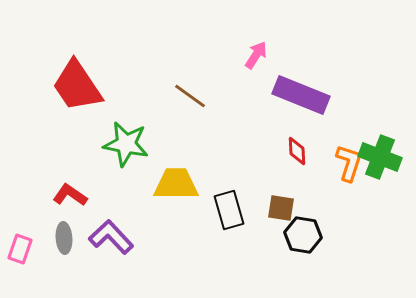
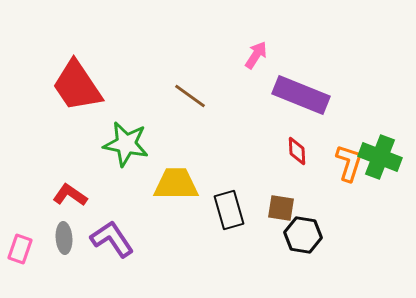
purple L-shape: moved 1 px right, 2 px down; rotated 9 degrees clockwise
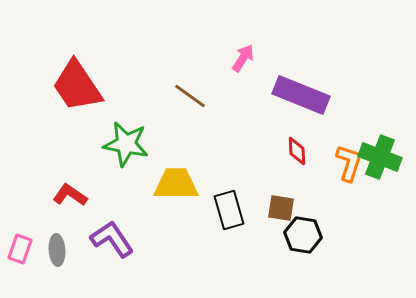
pink arrow: moved 13 px left, 3 px down
gray ellipse: moved 7 px left, 12 px down
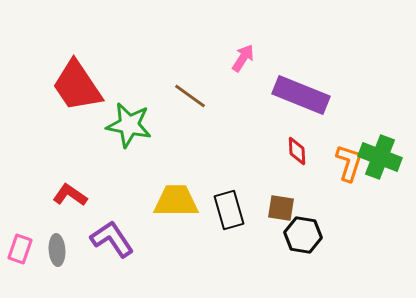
green star: moved 3 px right, 19 px up
yellow trapezoid: moved 17 px down
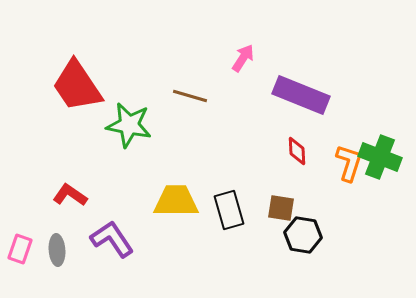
brown line: rotated 20 degrees counterclockwise
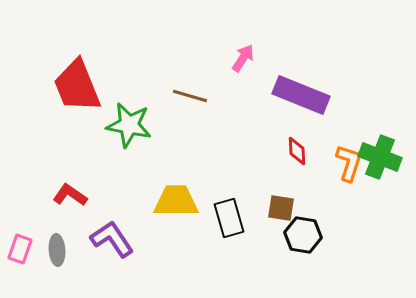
red trapezoid: rotated 12 degrees clockwise
black rectangle: moved 8 px down
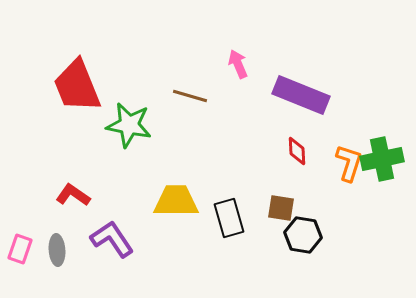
pink arrow: moved 5 px left, 6 px down; rotated 56 degrees counterclockwise
green cross: moved 2 px right, 2 px down; rotated 33 degrees counterclockwise
red L-shape: moved 3 px right
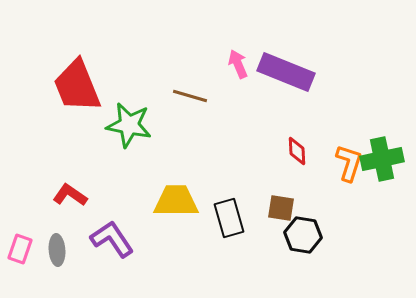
purple rectangle: moved 15 px left, 23 px up
red L-shape: moved 3 px left
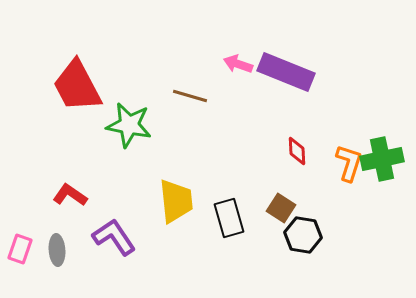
pink arrow: rotated 48 degrees counterclockwise
red trapezoid: rotated 6 degrees counterclockwise
yellow trapezoid: rotated 84 degrees clockwise
brown square: rotated 24 degrees clockwise
purple L-shape: moved 2 px right, 2 px up
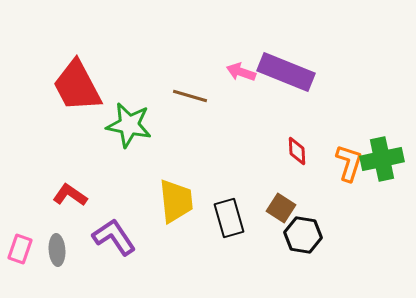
pink arrow: moved 3 px right, 8 px down
